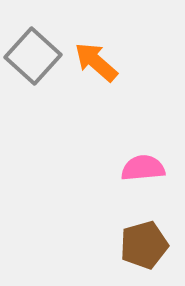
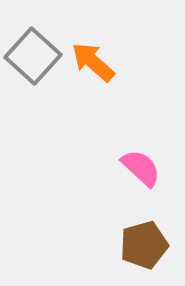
orange arrow: moved 3 px left
pink semicircle: moved 2 px left; rotated 48 degrees clockwise
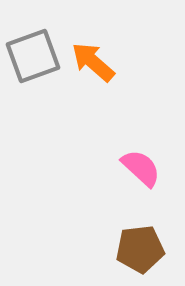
gray square: rotated 28 degrees clockwise
brown pentagon: moved 4 px left, 4 px down; rotated 9 degrees clockwise
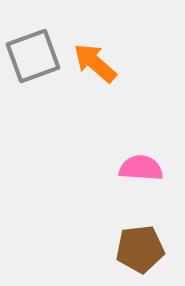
orange arrow: moved 2 px right, 1 px down
pink semicircle: rotated 39 degrees counterclockwise
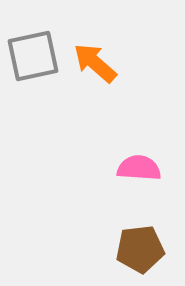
gray square: rotated 8 degrees clockwise
pink semicircle: moved 2 px left
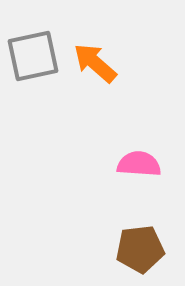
pink semicircle: moved 4 px up
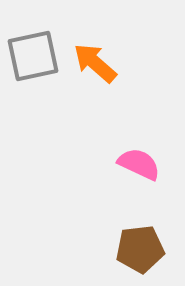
pink semicircle: rotated 21 degrees clockwise
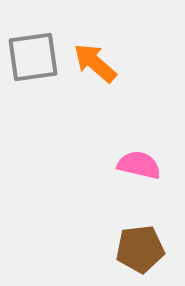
gray square: moved 1 px down; rotated 4 degrees clockwise
pink semicircle: moved 1 px down; rotated 12 degrees counterclockwise
